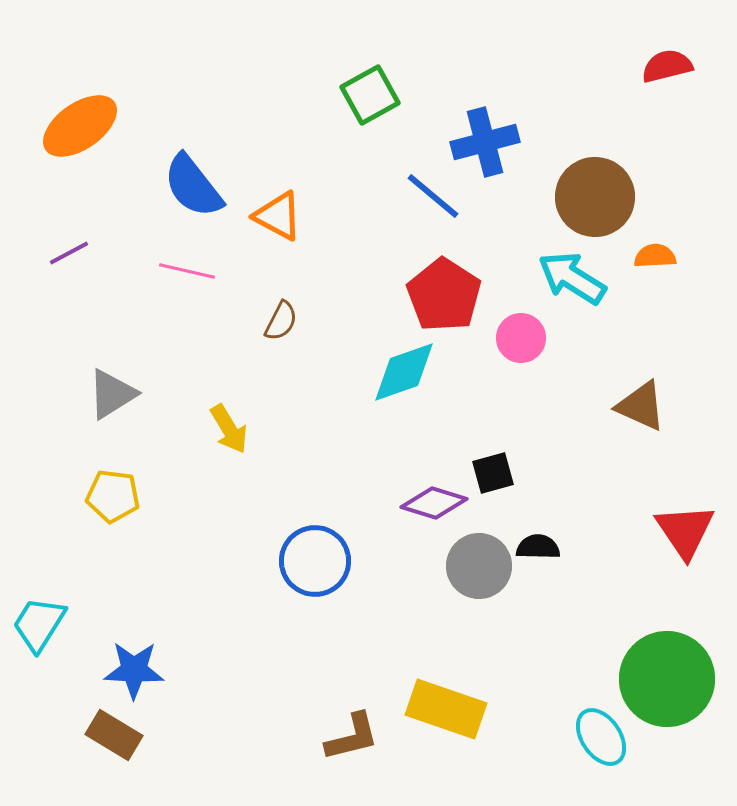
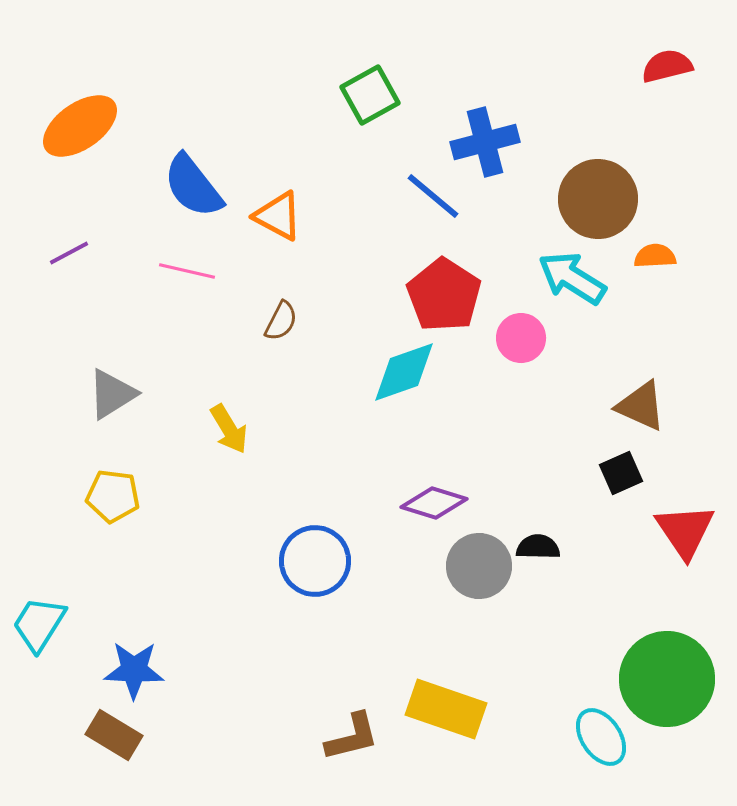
brown circle: moved 3 px right, 2 px down
black square: moved 128 px right; rotated 9 degrees counterclockwise
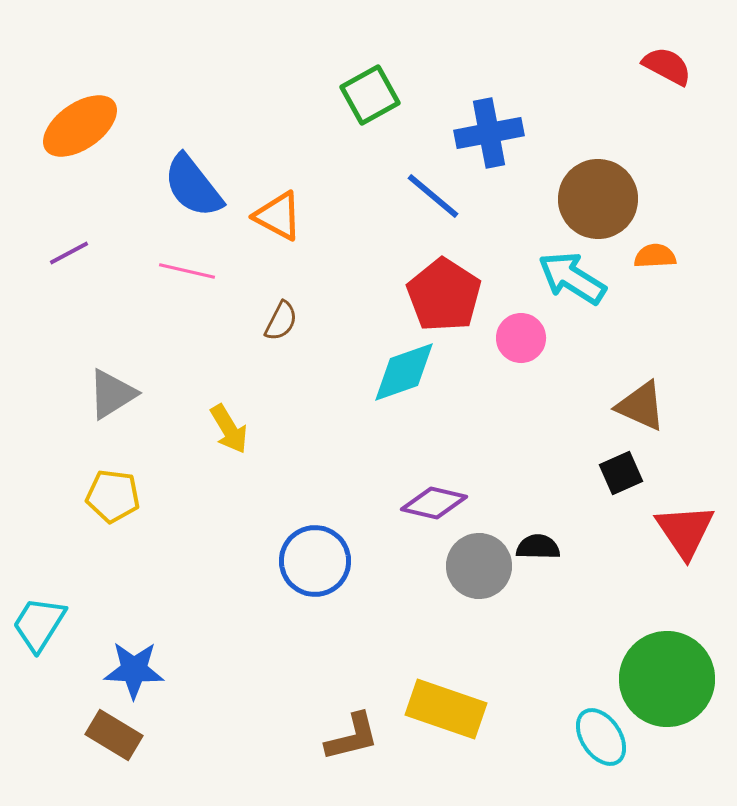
red semicircle: rotated 42 degrees clockwise
blue cross: moved 4 px right, 9 px up; rotated 4 degrees clockwise
purple diamond: rotated 4 degrees counterclockwise
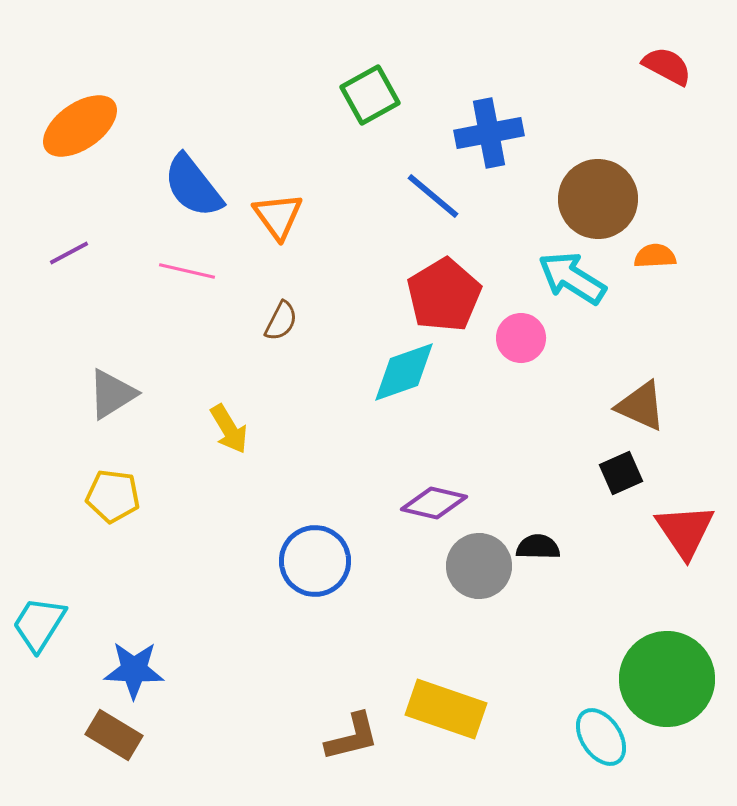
orange triangle: rotated 26 degrees clockwise
red pentagon: rotated 8 degrees clockwise
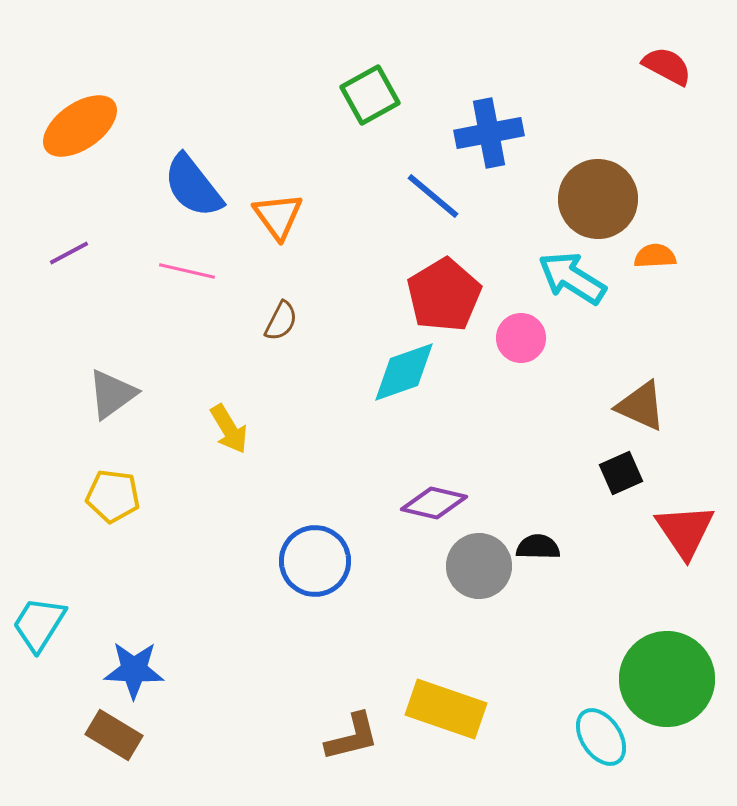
gray triangle: rotated 4 degrees counterclockwise
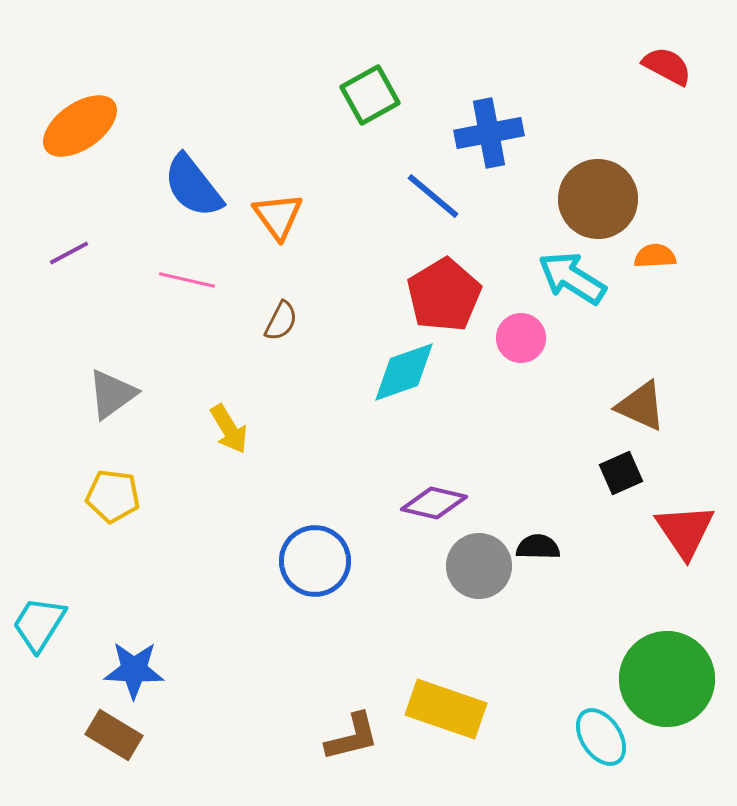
pink line: moved 9 px down
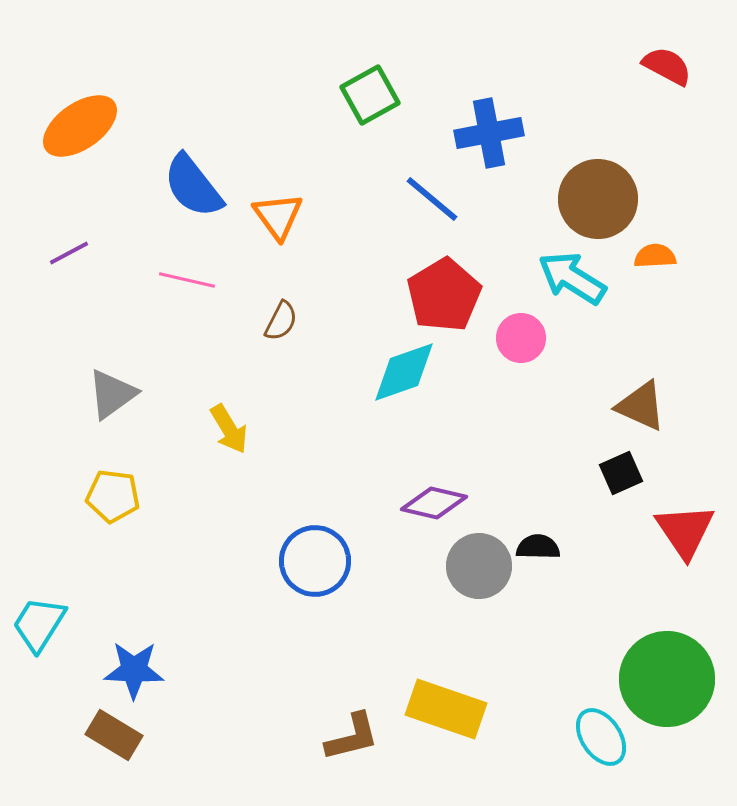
blue line: moved 1 px left, 3 px down
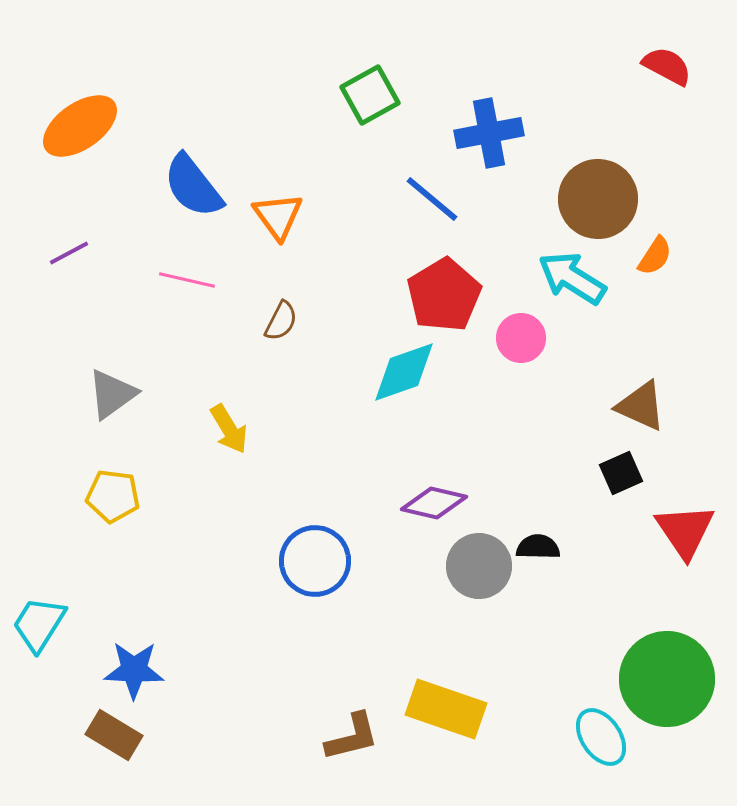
orange semicircle: rotated 126 degrees clockwise
